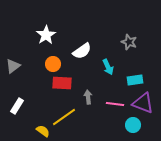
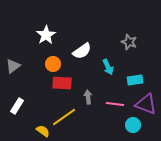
purple triangle: moved 3 px right, 1 px down
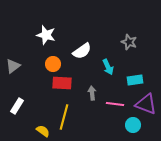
white star: rotated 24 degrees counterclockwise
gray arrow: moved 4 px right, 4 px up
yellow line: rotated 40 degrees counterclockwise
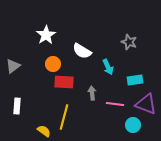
white star: rotated 24 degrees clockwise
white semicircle: rotated 66 degrees clockwise
red rectangle: moved 2 px right, 1 px up
white rectangle: rotated 28 degrees counterclockwise
yellow semicircle: moved 1 px right
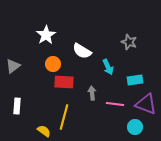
cyan circle: moved 2 px right, 2 px down
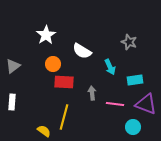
cyan arrow: moved 2 px right
white rectangle: moved 5 px left, 4 px up
cyan circle: moved 2 px left
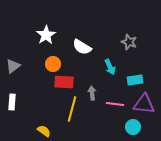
white semicircle: moved 4 px up
purple triangle: moved 2 px left; rotated 15 degrees counterclockwise
yellow line: moved 8 px right, 8 px up
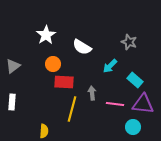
cyan arrow: moved 1 px up; rotated 70 degrees clockwise
cyan rectangle: rotated 49 degrees clockwise
purple triangle: moved 1 px left
yellow semicircle: rotated 56 degrees clockwise
